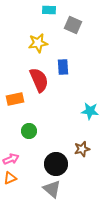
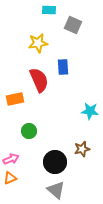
black circle: moved 1 px left, 2 px up
gray triangle: moved 4 px right, 1 px down
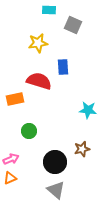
red semicircle: moved 1 px down; rotated 50 degrees counterclockwise
cyan star: moved 2 px left, 1 px up
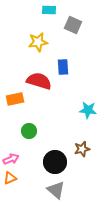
yellow star: moved 1 px up
